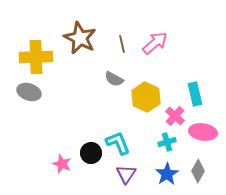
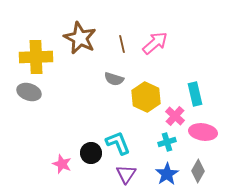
gray semicircle: rotated 12 degrees counterclockwise
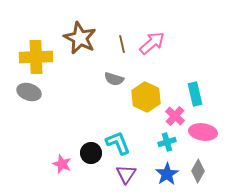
pink arrow: moved 3 px left
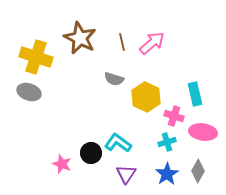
brown line: moved 2 px up
yellow cross: rotated 20 degrees clockwise
pink cross: moved 1 px left; rotated 24 degrees counterclockwise
cyan L-shape: rotated 32 degrees counterclockwise
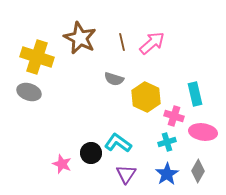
yellow cross: moved 1 px right
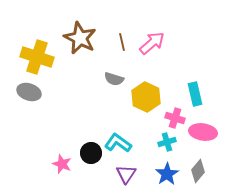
pink cross: moved 1 px right, 2 px down
gray diamond: rotated 10 degrees clockwise
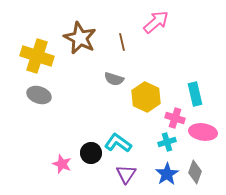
pink arrow: moved 4 px right, 21 px up
yellow cross: moved 1 px up
gray ellipse: moved 10 px right, 3 px down
gray diamond: moved 3 px left, 1 px down; rotated 20 degrees counterclockwise
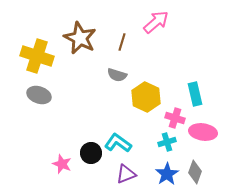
brown line: rotated 30 degrees clockwise
gray semicircle: moved 3 px right, 4 px up
purple triangle: rotated 35 degrees clockwise
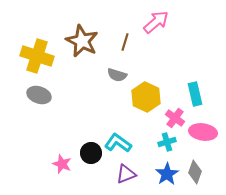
brown star: moved 2 px right, 3 px down
brown line: moved 3 px right
pink cross: rotated 18 degrees clockwise
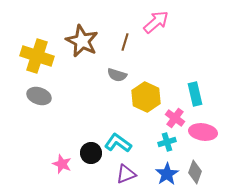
gray ellipse: moved 1 px down
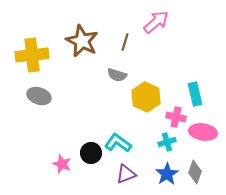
yellow cross: moved 5 px left, 1 px up; rotated 24 degrees counterclockwise
pink cross: moved 1 px right, 1 px up; rotated 24 degrees counterclockwise
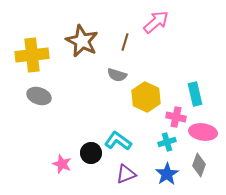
cyan L-shape: moved 2 px up
gray diamond: moved 4 px right, 7 px up
